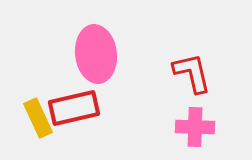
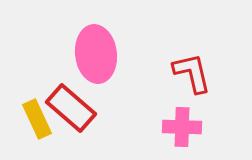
red rectangle: moved 3 px left; rotated 54 degrees clockwise
yellow rectangle: moved 1 px left, 1 px down
pink cross: moved 13 px left
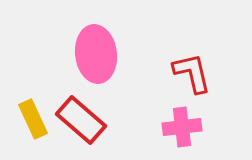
red rectangle: moved 10 px right, 12 px down
yellow rectangle: moved 4 px left
pink cross: rotated 9 degrees counterclockwise
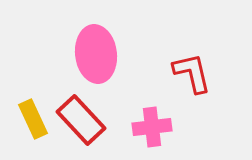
red rectangle: rotated 6 degrees clockwise
pink cross: moved 30 px left
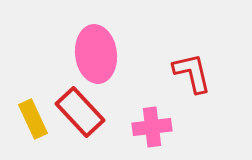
red rectangle: moved 1 px left, 8 px up
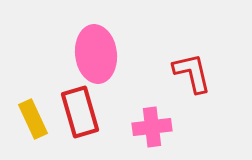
red rectangle: rotated 27 degrees clockwise
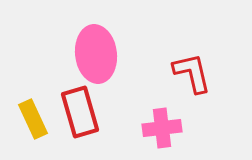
pink cross: moved 10 px right, 1 px down
